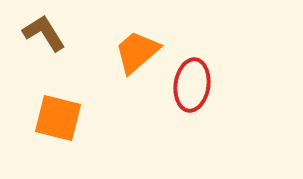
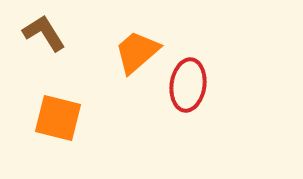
red ellipse: moved 4 px left
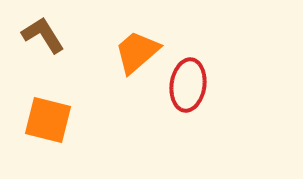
brown L-shape: moved 1 px left, 2 px down
orange square: moved 10 px left, 2 px down
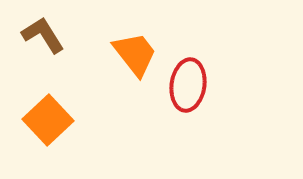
orange trapezoid: moved 2 px left, 2 px down; rotated 93 degrees clockwise
orange square: rotated 33 degrees clockwise
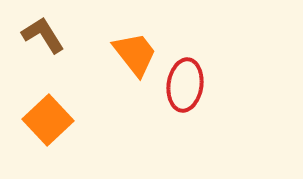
red ellipse: moved 3 px left
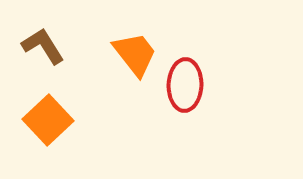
brown L-shape: moved 11 px down
red ellipse: rotated 6 degrees counterclockwise
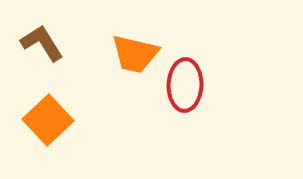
brown L-shape: moved 1 px left, 3 px up
orange trapezoid: rotated 141 degrees clockwise
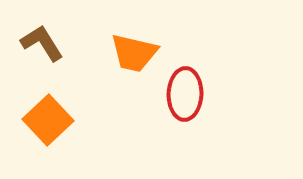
orange trapezoid: moved 1 px left, 1 px up
red ellipse: moved 9 px down
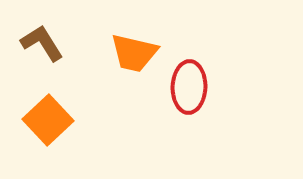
red ellipse: moved 4 px right, 7 px up
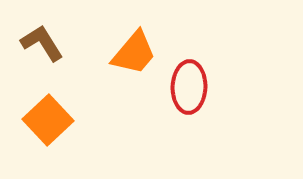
orange trapezoid: rotated 63 degrees counterclockwise
